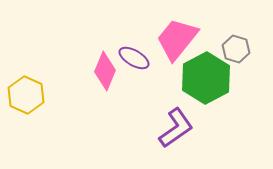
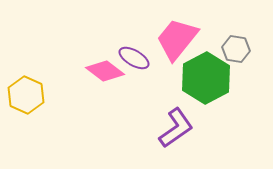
gray hexagon: rotated 8 degrees counterclockwise
pink diamond: rotated 75 degrees counterclockwise
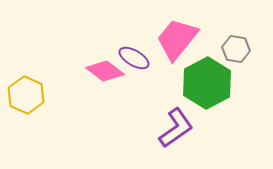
green hexagon: moved 1 px right, 5 px down
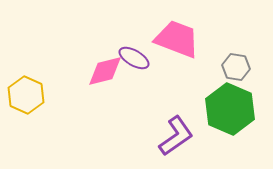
pink trapezoid: rotated 72 degrees clockwise
gray hexagon: moved 18 px down
pink diamond: rotated 51 degrees counterclockwise
green hexagon: moved 23 px right, 26 px down; rotated 9 degrees counterclockwise
purple L-shape: moved 8 px down
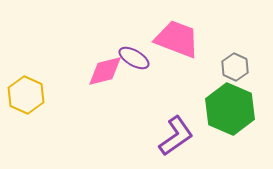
gray hexagon: moved 1 px left; rotated 16 degrees clockwise
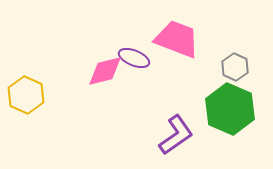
purple ellipse: rotated 8 degrees counterclockwise
purple L-shape: moved 1 px up
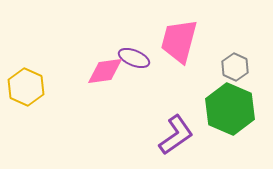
pink trapezoid: moved 2 px right, 2 px down; rotated 96 degrees counterclockwise
pink diamond: rotated 6 degrees clockwise
yellow hexagon: moved 8 px up
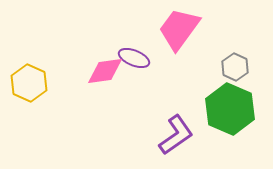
pink trapezoid: moved 12 px up; rotated 21 degrees clockwise
yellow hexagon: moved 3 px right, 4 px up
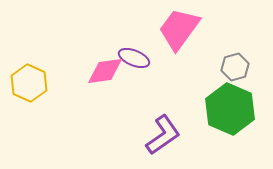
gray hexagon: rotated 20 degrees clockwise
purple L-shape: moved 13 px left
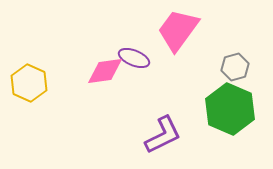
pink trapezoid: moved 1 px left, 1 px down
purple L-shape: rotated 9 degrees clockwise
